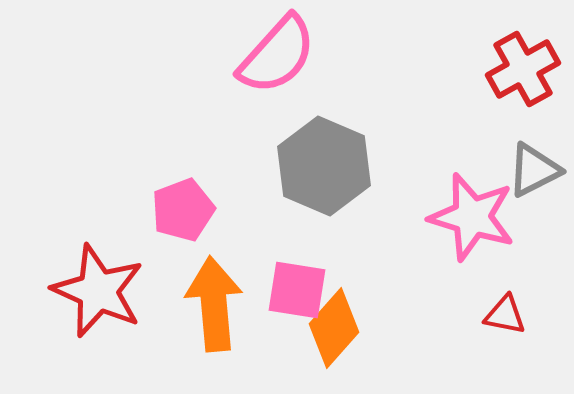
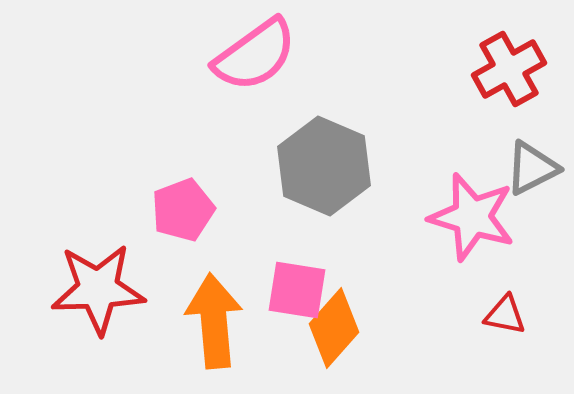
pink semicircle: moved 22 px left; rotated 12 degrees clockwise
red cross: moved 14 px left
gray triangle: moved 2 px left, 2 px up
red star: moved 2 px up; rotated 26 degrees counterclockwise
orange arrow: moved 17 px down
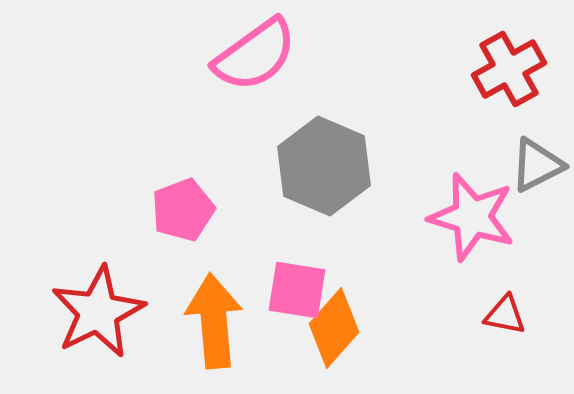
gray triangle: moved 5 px right, 3 px up
red star: moved 23 px down; rotated 24 degrees counterclockwise
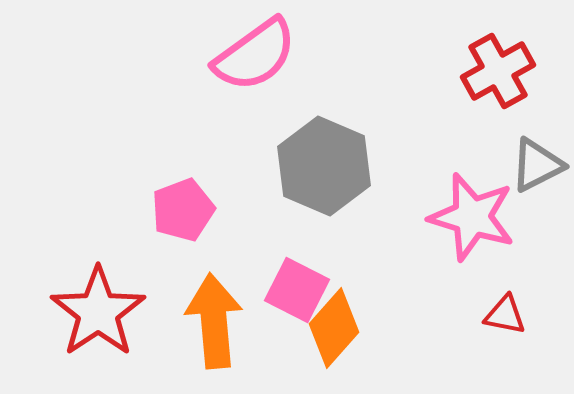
red cross: moved 11 px left, 2 px down
pink square: rotated 18 degrees clockwise
red star: rotated 8 degrees counterclockwise
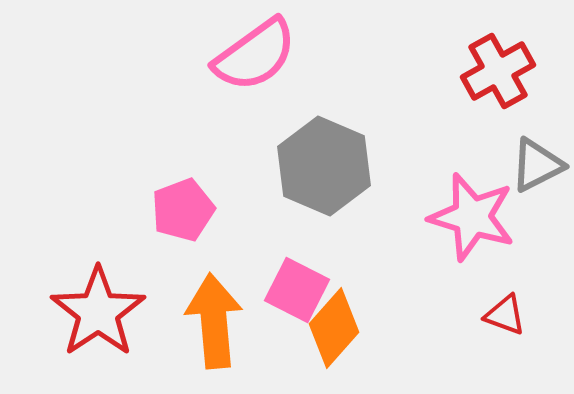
red triangle: rotated 9 degrees clockwise
